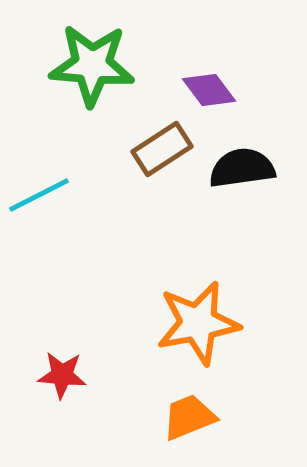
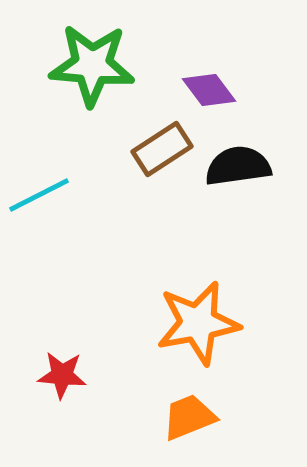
black semicircle: moved 4 px left, 2 px up
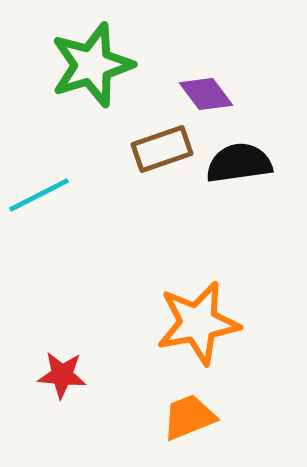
green star: rotated 22 degrees counterclockwise
purple diamond: moved 3 px left, 4 px down
brown rectangle: rotated 14 degrees clockwise
black semicircle: moved 1 px right, 3 px up
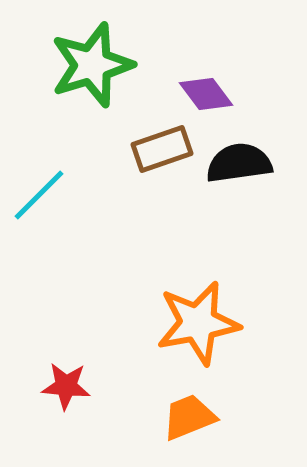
cyan line: rotated 18 degrees counterclockwise
red star: moved 4 px right, 11 px down
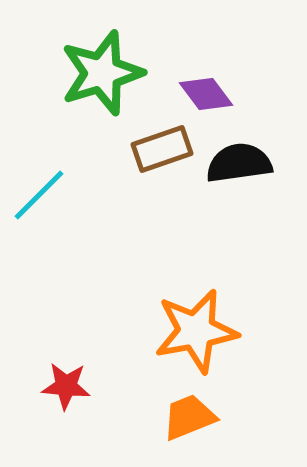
green star: moved 10 px right, 8 px down
orange star: moved 2 px left, 8 px down
